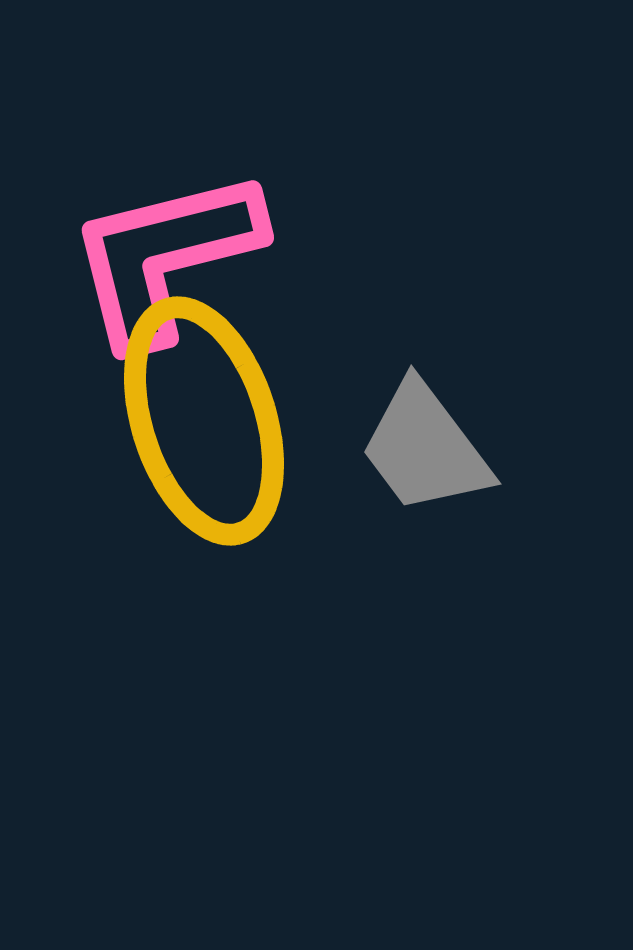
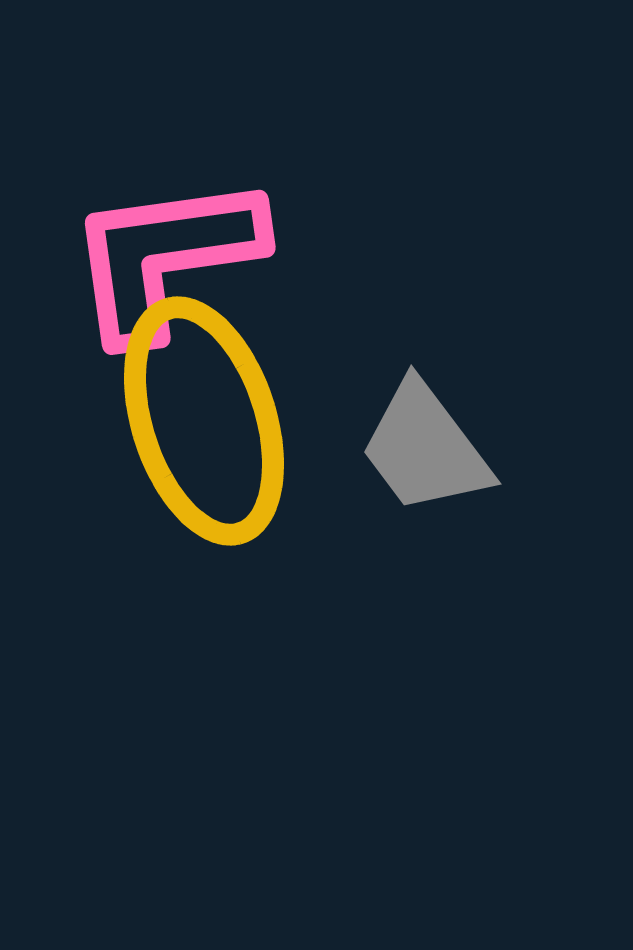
pink L-shape: rotated 6 degrees clockwise
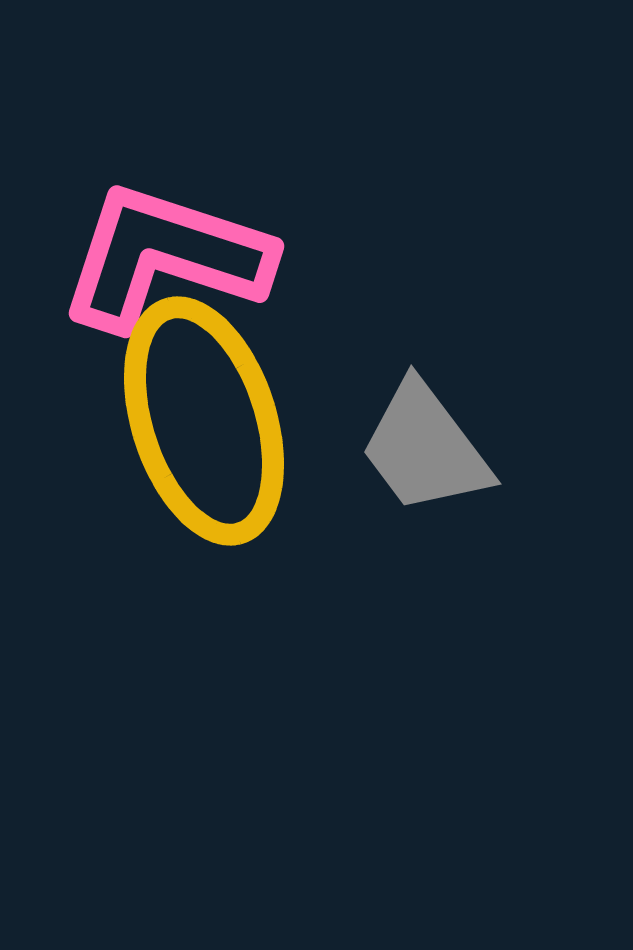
pink L-shape: rotated 26 degrees clockwise
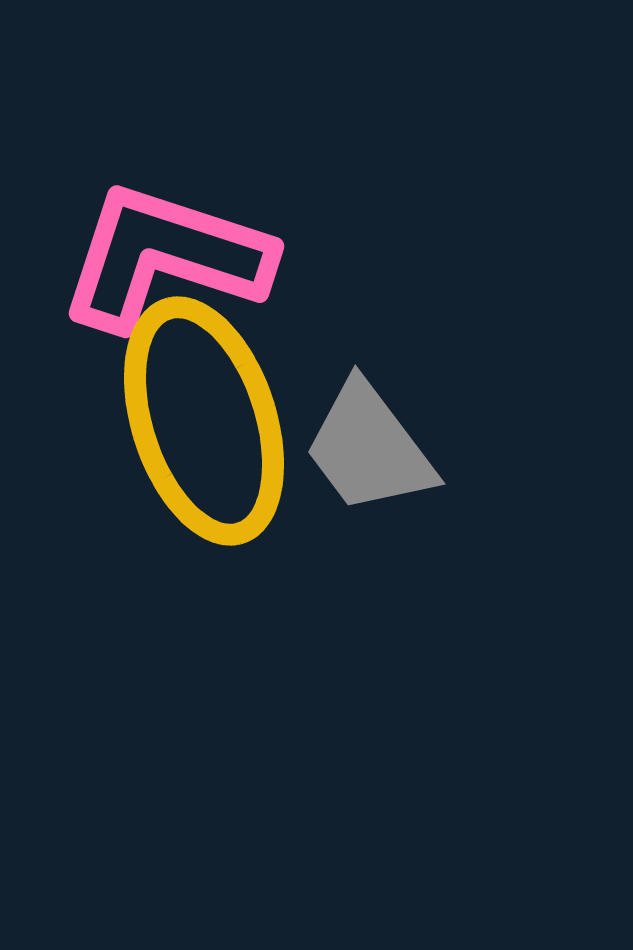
gray trapezoid: moved 56 px left
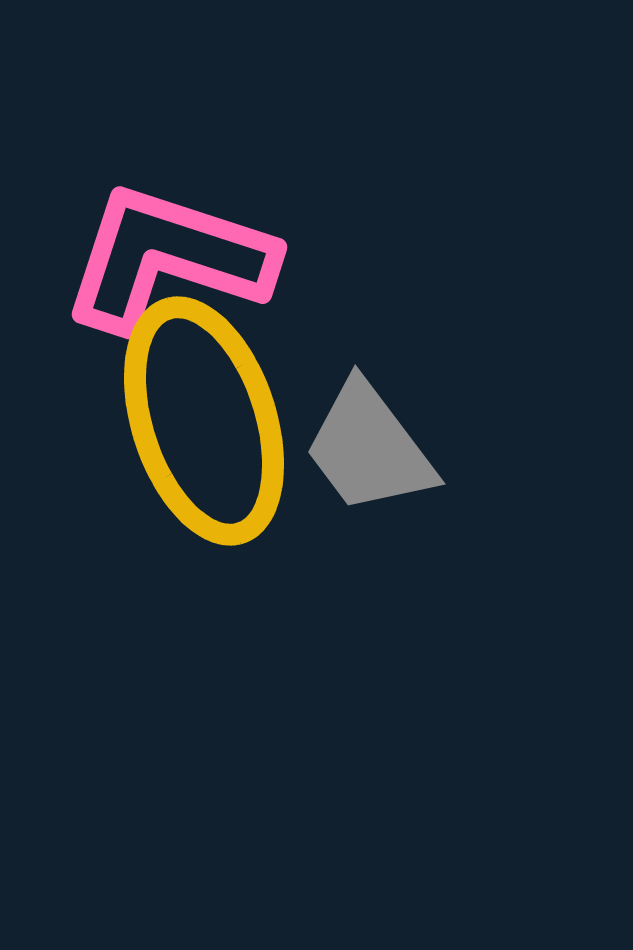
pink L-shape: moved 3 px right, 1 px down
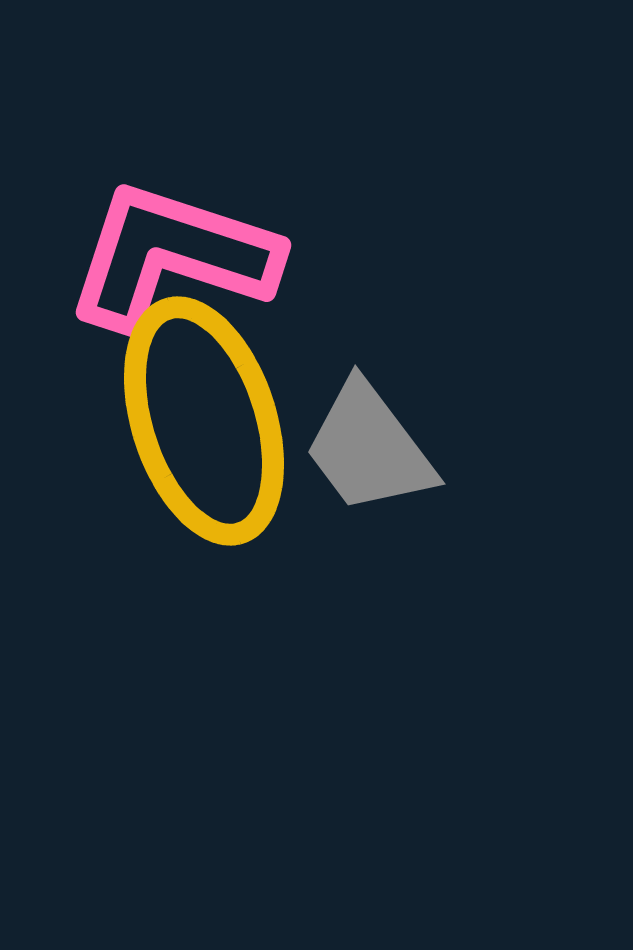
pink L-shape: moved 4 px right, 2 px up
